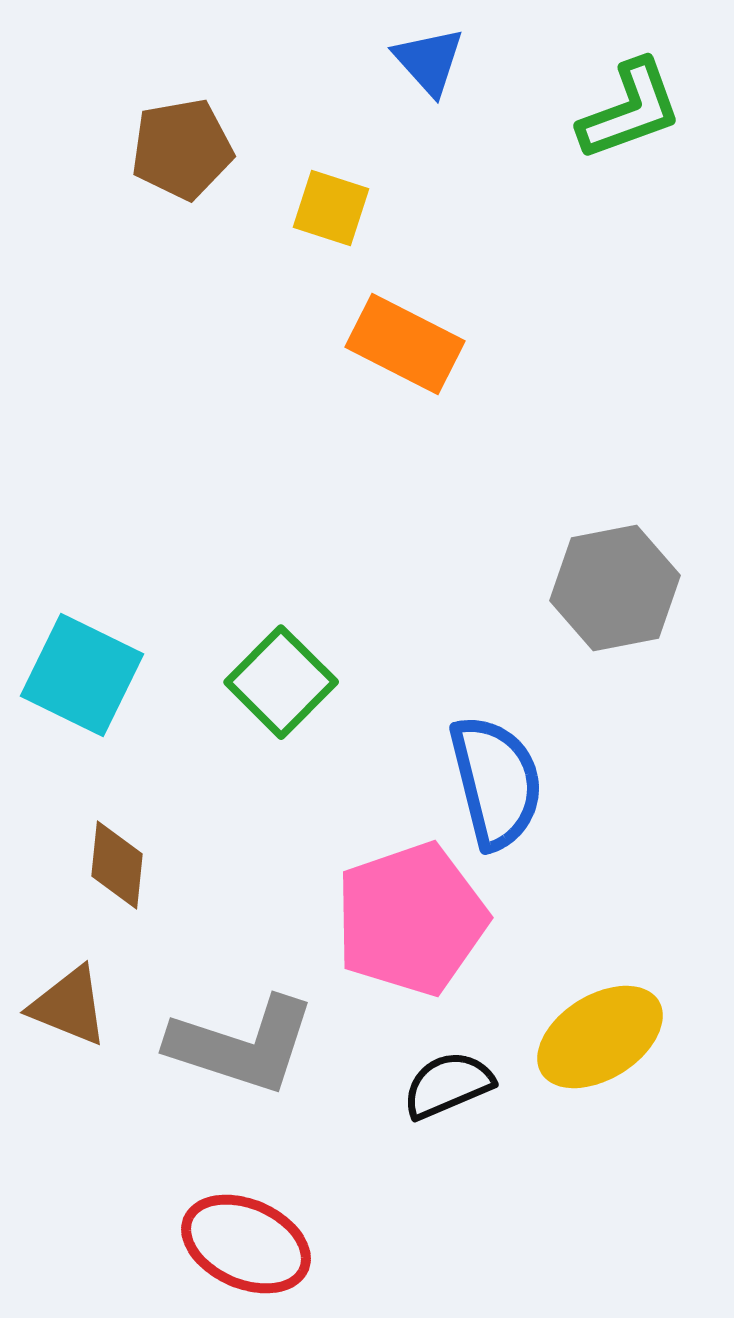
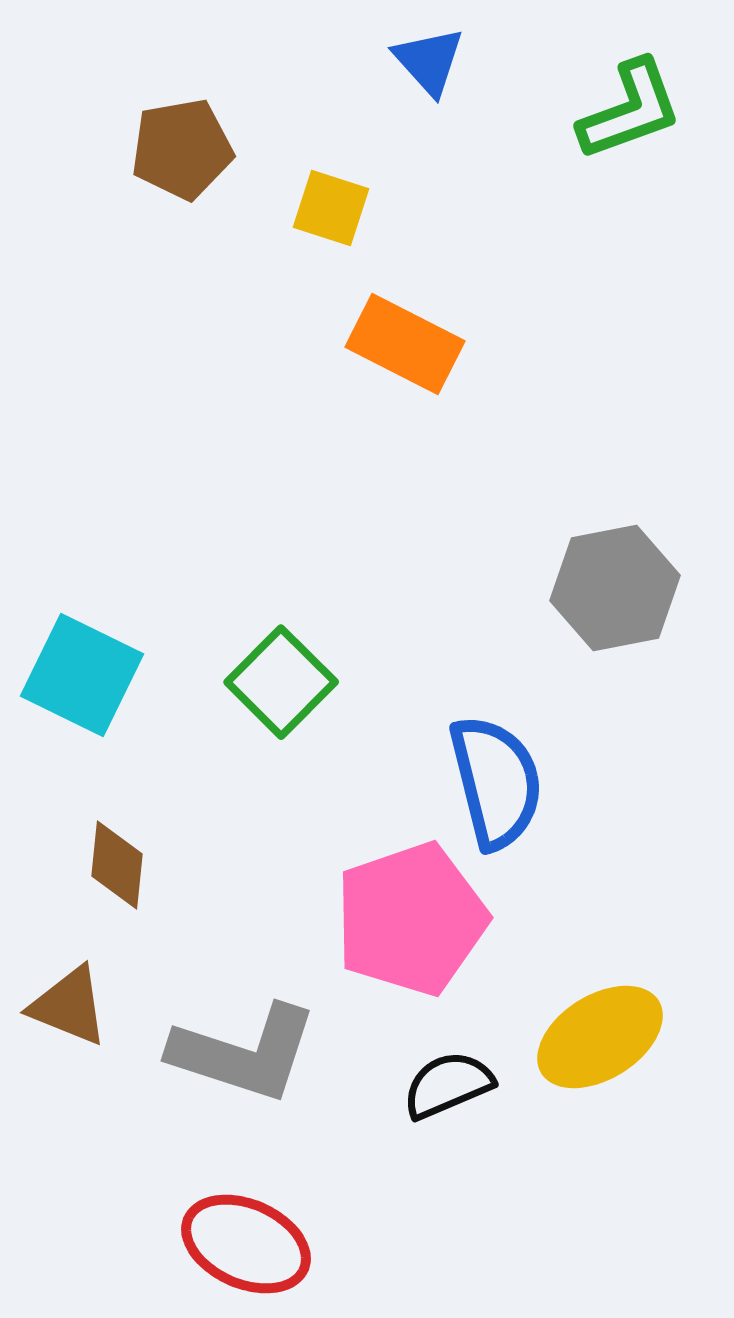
gray L-shape: moved 2 px right, 8 px down
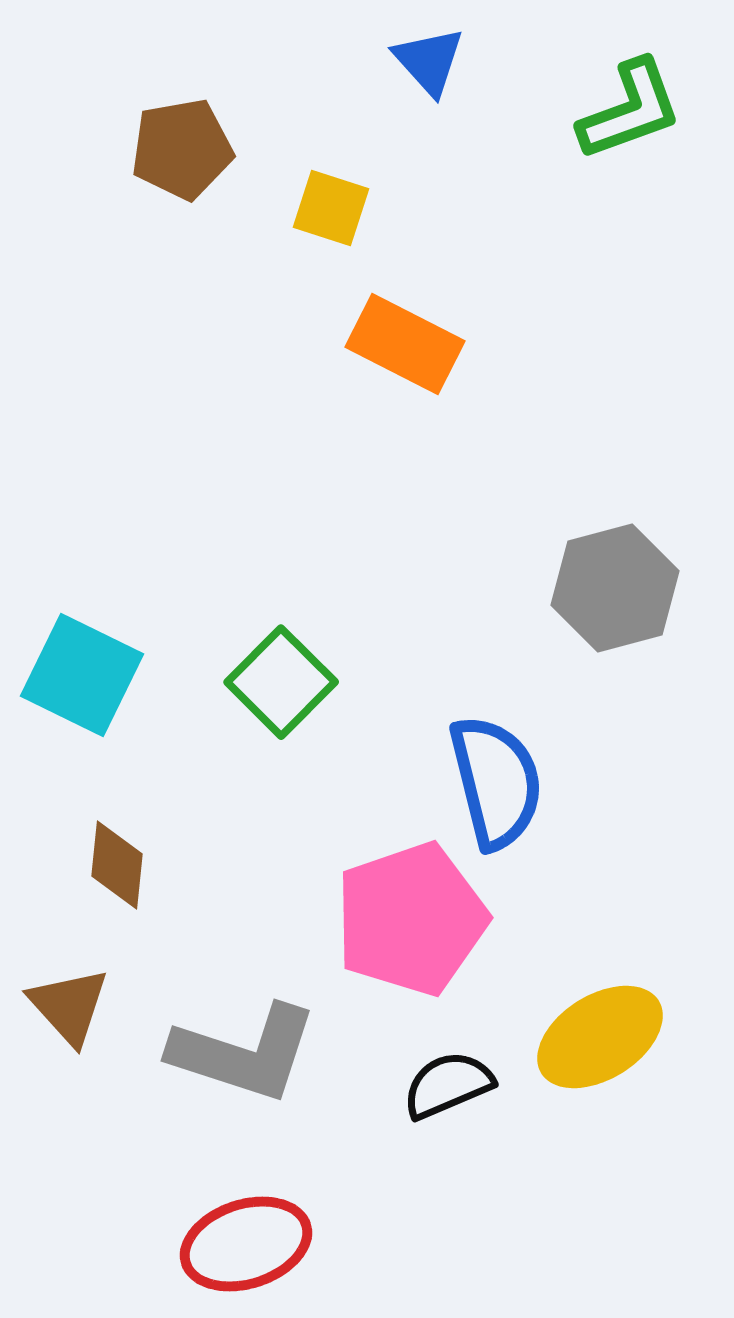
gray hexagon: rotated 4 degrees counterclockwise
brown triangle: rotated 26 degrees clockwise
red ellipse: rotated 42 degrees counterclockwise
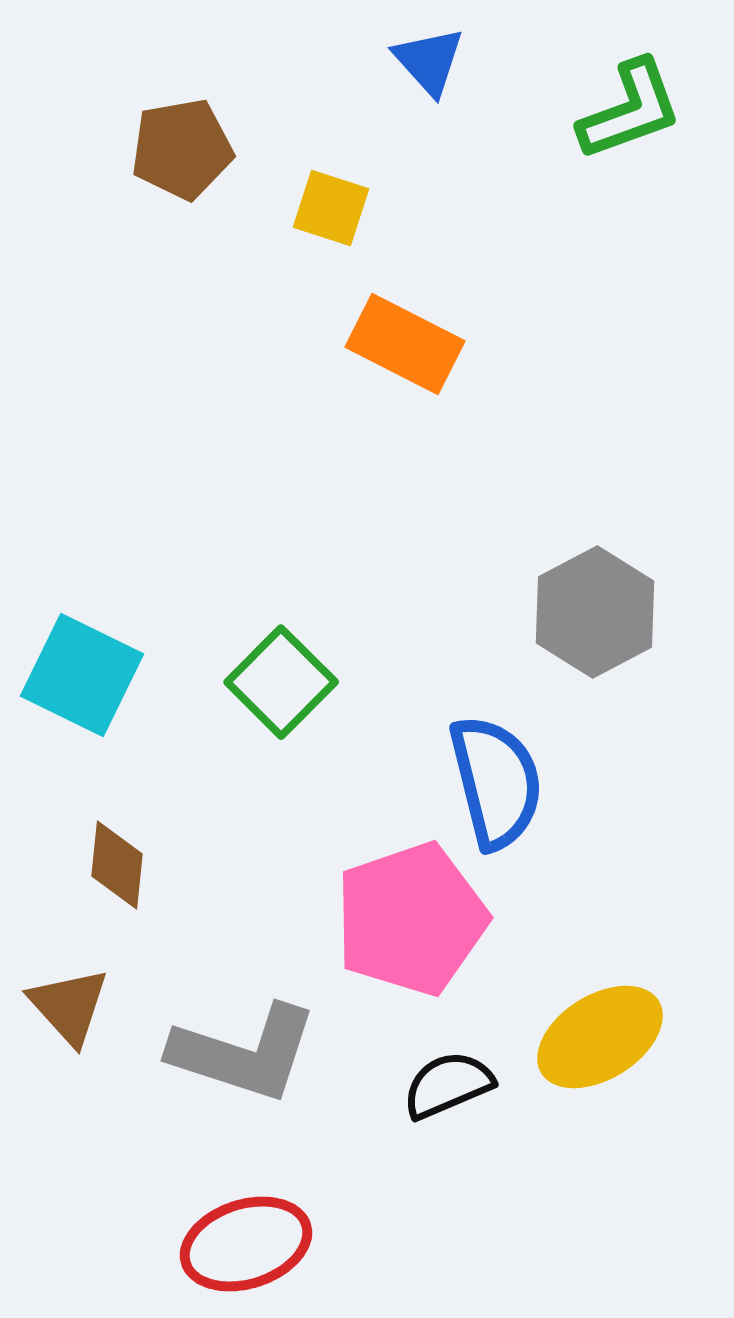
gray hexagon: moved 20 px left, 24 px down; rotated 13 degrees counterclockwise
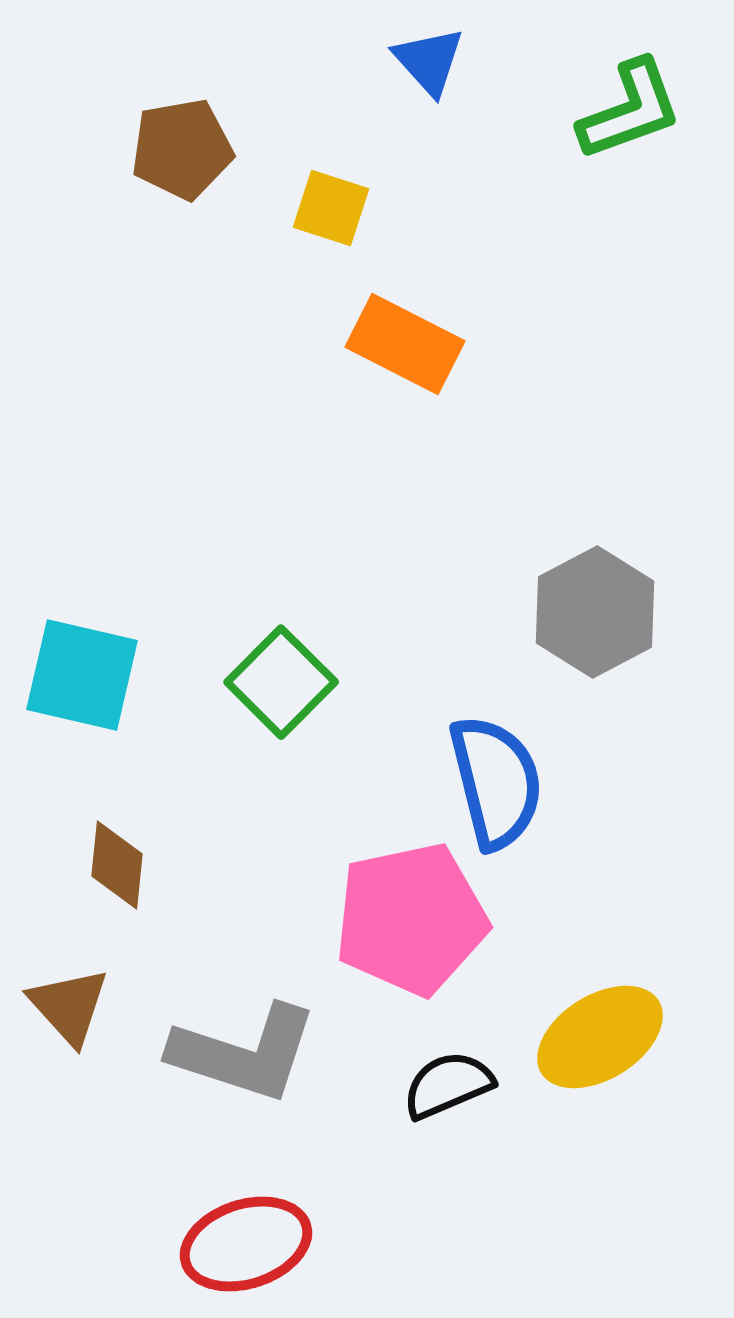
cyan square: rotated 13 degrees counterclockwise
pink pentagon: rotated 7 degrees clockwise
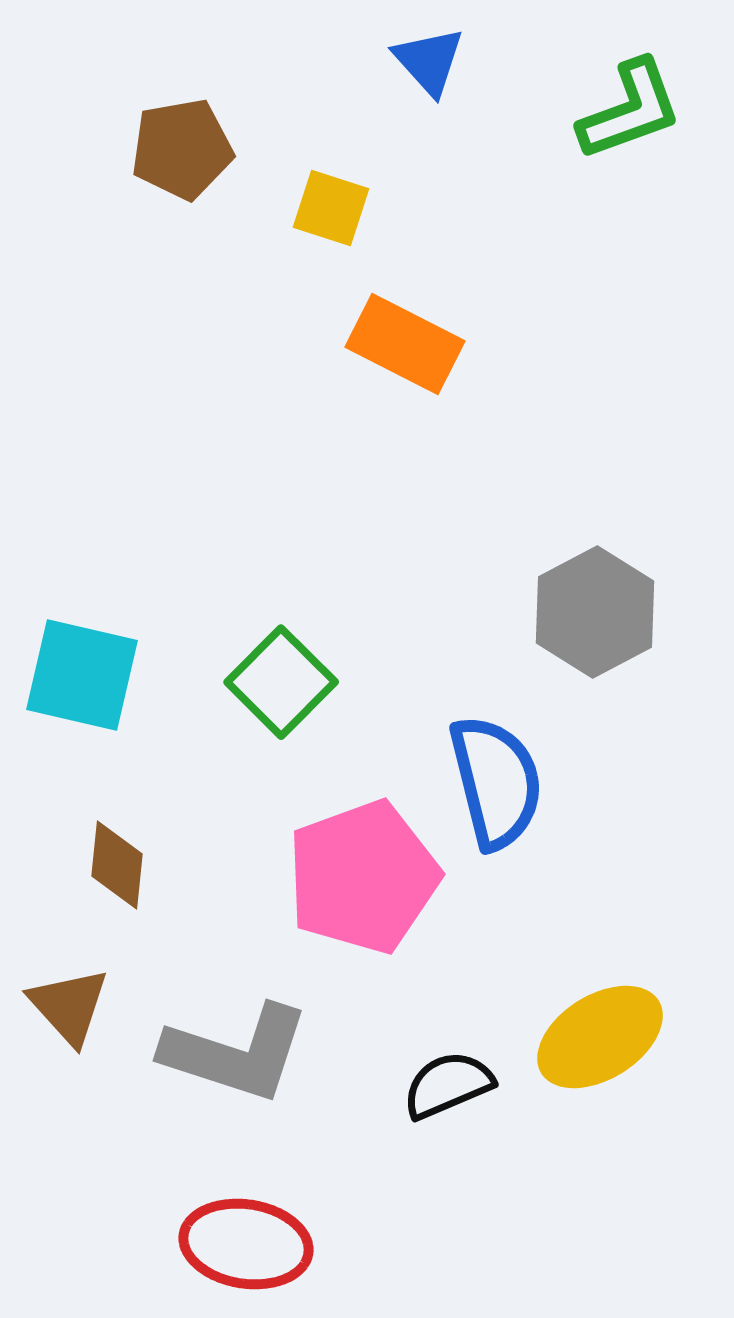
pink pentagon: moved 48 px left, 42 px up; rotated 8 degrees counterclockwise
gray L-shape: moved 8 px left
red ellipse: rotated 27 degrees clockwise
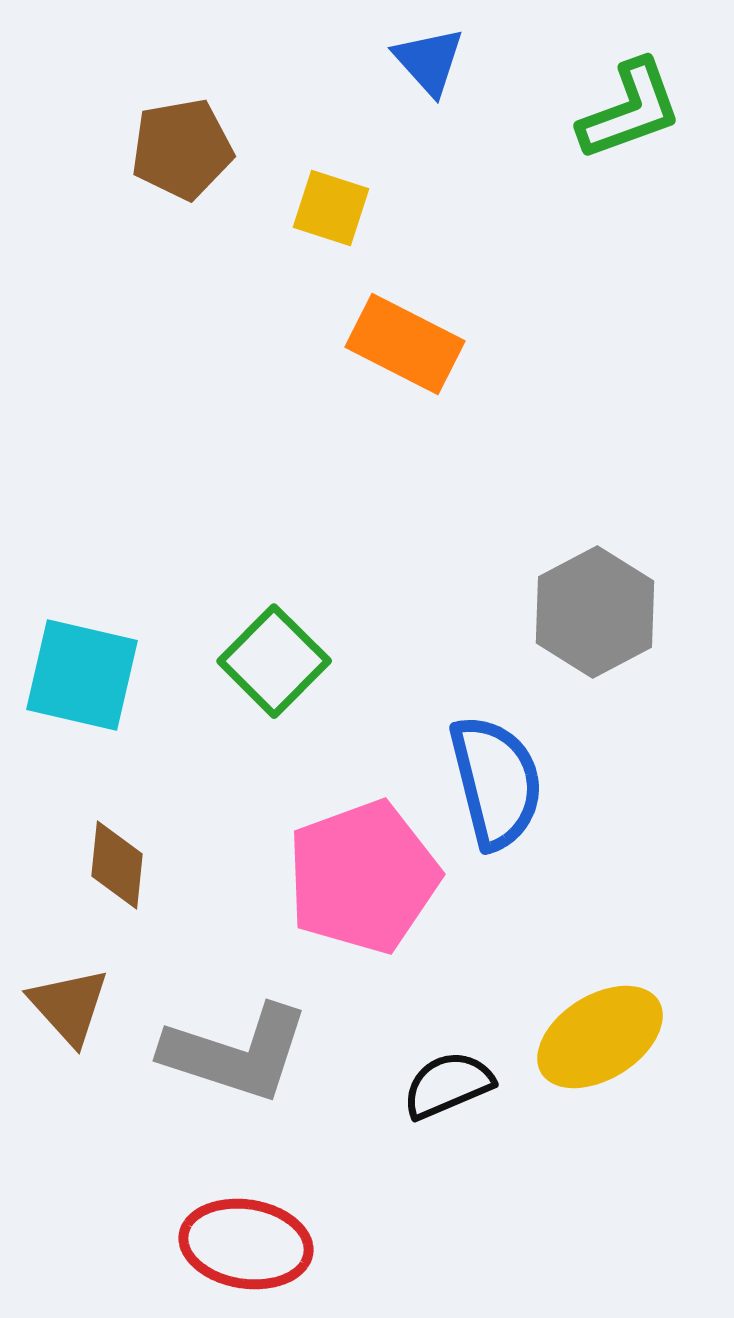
green square: moved 7 px left, 21 px up
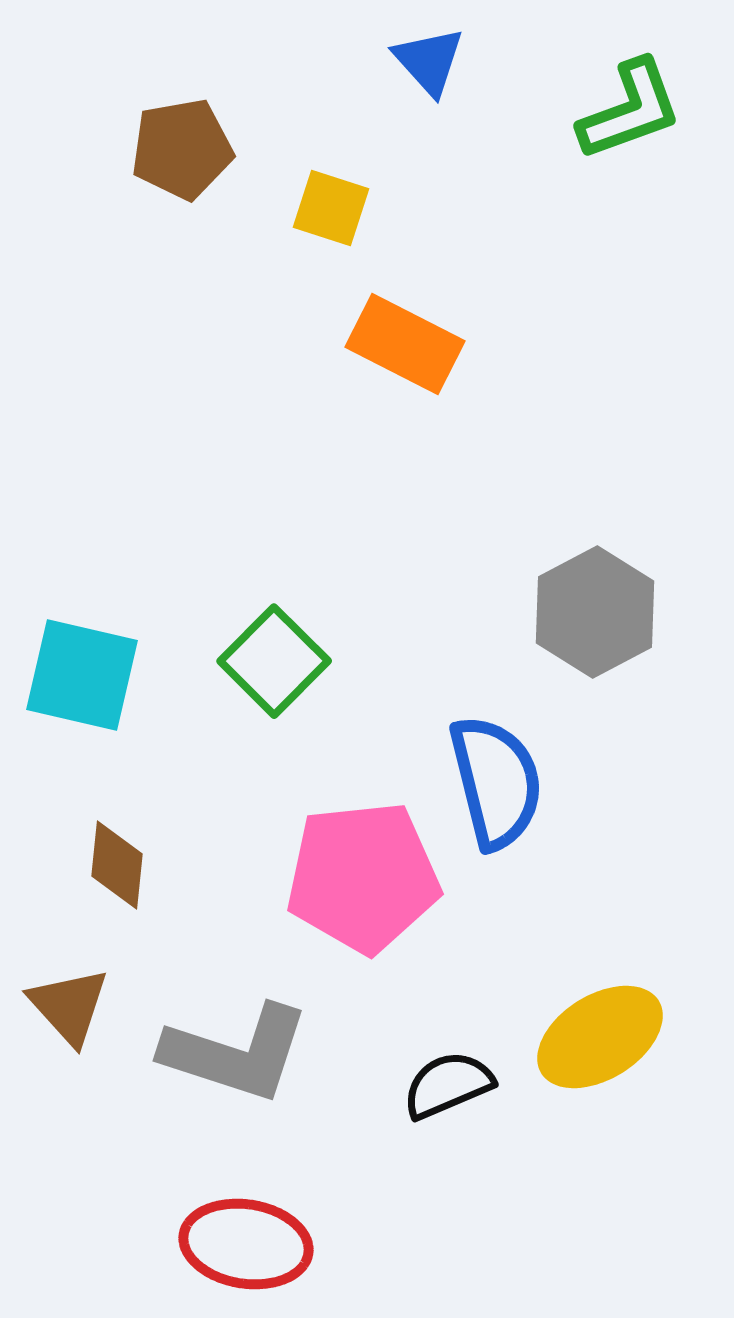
pink pentagon: rotated 14 degrees clockwise
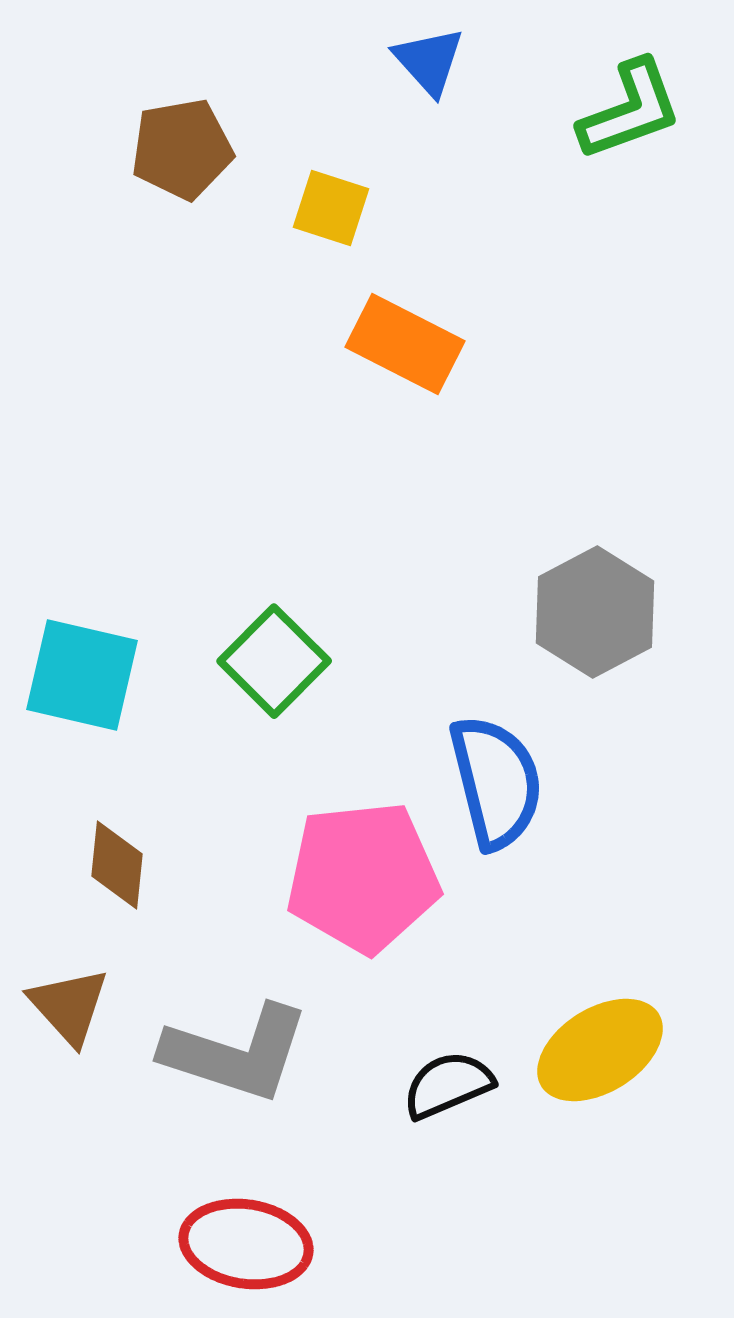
yellow ellipse: moved 13 px down
